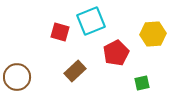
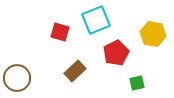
cyan square: moved 5 px right, 1 px up
yellow hexagon: rotated 15 degrees clockwise
brown circle: moved 1 px down
green square: moved 5 px left
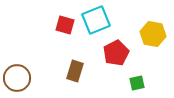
red square: moved 5 px right, 7 px up
brown rectangle: rotated 30 degrees counterclockwise
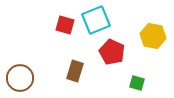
yellow hexagon: moved 2 px down
red pentagon: moved 4 px left, 1 px up; rotated 20 degrees counterclockwise
brown circle: moved 3 px right
green square: rotated 28 degrees clockwise
